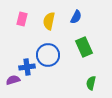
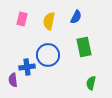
green rectangle: rotated 12 degrees clockwise
purple semicircle: rotated 80 degrees counterclockwise
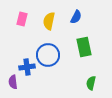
purple semicircle: moved 2 px down
